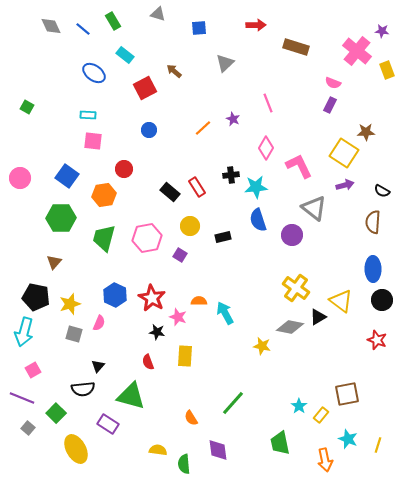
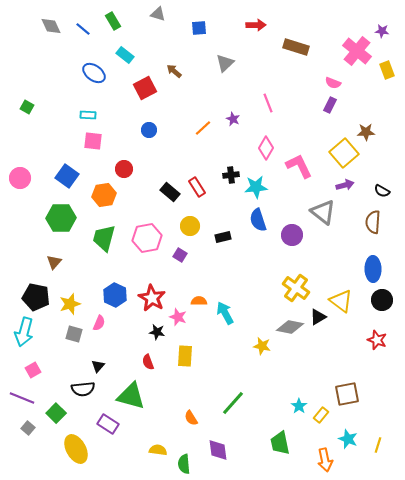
yellow square at (344, 153): rotated 16 degrees clockwise
gray triangle at (314, 208): moved 9 px right, 4 px down
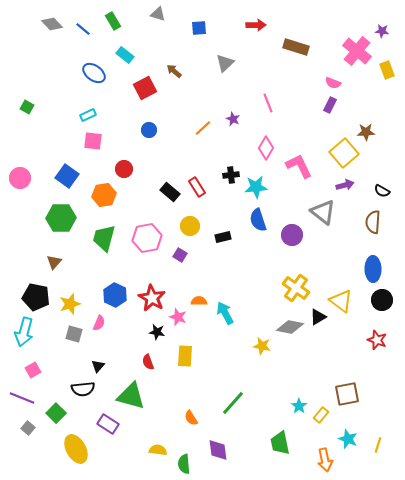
gray diamond at (51, 26): moved 1 px right, 2 px up; rotated 20 degrees counterclockwise
cyan rectangle at (88, 115): rotated 28 degrees counterclockwise
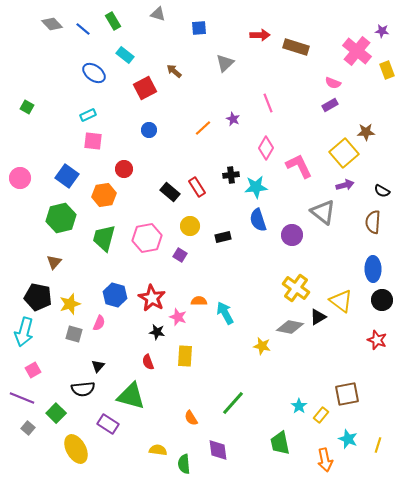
red arrow at (256, 25): moved 4 px right, 10 px down
purple rectangle at (330, 105): rotated 35 degrees clockwise
green hexagon at (61, 218): rotated 12 degrees counterclockwise
blue hexagon at (115, 295): rotated 10 degrees counterclockwise
black pentagon at (36, 297): moved 2 px right
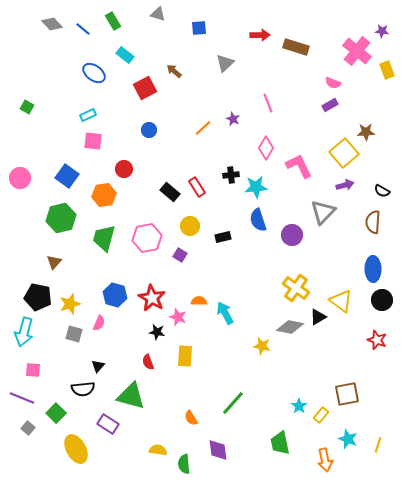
gray triangle at (323, 212): rotated 36 degrees clockwise
pink square at (33, 370): rotated 35 degrees clockwise
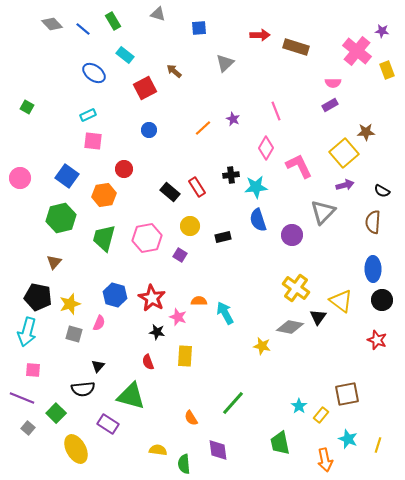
pink semicircle at (333, 83): rotated 21 degrees counterclockwise
pink line at (268, 103): moved 8 px right, 8 px down
black triangle at (318, 317): rotated 24 degrees counterclockwise
cyan arrow at (24, 332): moved 3 px right
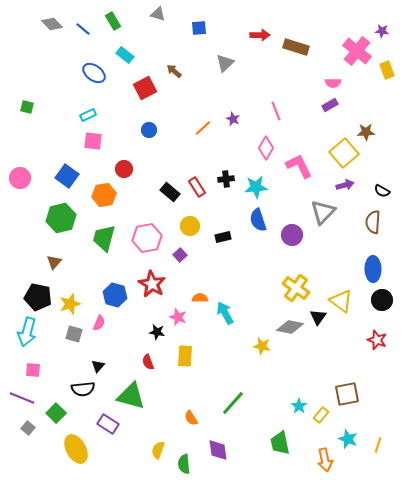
green square at (27, 107): rotated 16 degrees counterclockwise
black cross at (231, 175): moved 5 px left, 4 px down
purple square at (180, 255): rotated 16 degrees clockwise
red star at (152, 298): moved 14 px up
orange semicircle at (199, 301): moved 1 px right, 3 px up
yellow semicircle at (158, 450): rotated 78 degrees counterclockwise
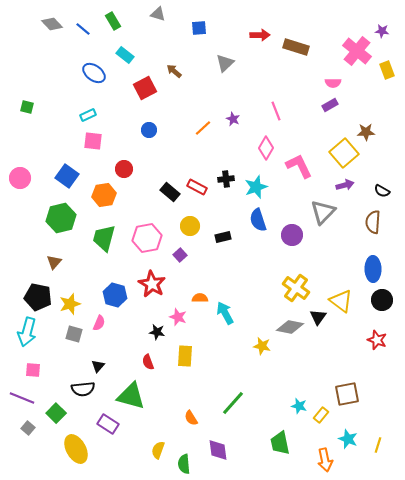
red rectangle at (197, 187): rotated 30 degrees counterclockwise
cyan star at (256, 187): rotated 15 degrees counterclockwise
cyan star at (299, 406): rotated 21 degrees counterclockwise
